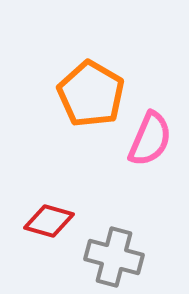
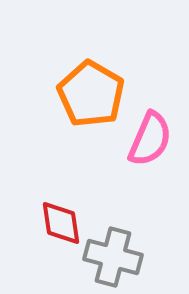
red diamond: moved 12 px right, 2 px down; rotated 66 degrees clockwise
gray cross: moved 1 px left
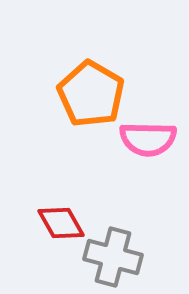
pink semicircle: moved 2 px left; rotated 68 degrees clockwise
red diamond: rotated 21 degrees counterclockwise
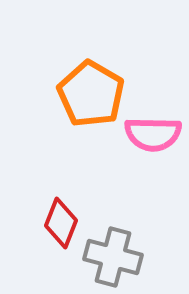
pink semicircle: moved 5 px right, 5 px up
red diamond: rotated 51 degrees clockwise
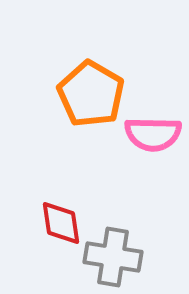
red diamond: rotated 30 degrees counterclockwise
gray cross: rotated 6 degrees counterclockwise
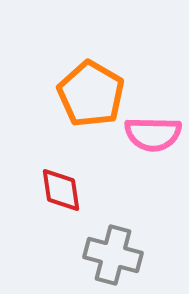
red diamond: moved 33 px up
gray cross: moved 2 px up; rotated 6 degrees clockwise
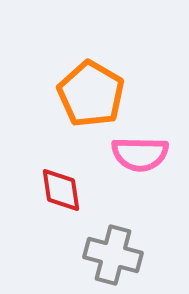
pink semicircle: moved 13 px left, 20 px down
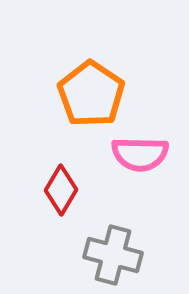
orange pentagon: rotated 4 degrees clockwise
red diamond: rotated 39 degrees clockwise
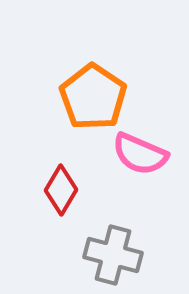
orange pentagon: moved 2 px right, 3 px down
pink semicircle: rotated 22 degrees clockwise
